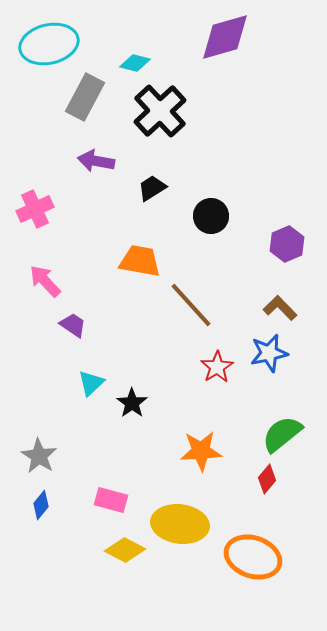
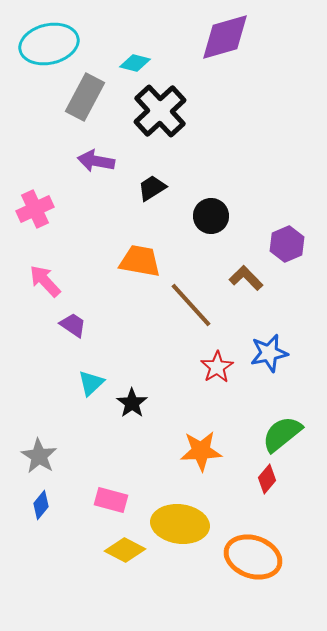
brown L-shape: moved 34 px left, 30 px up
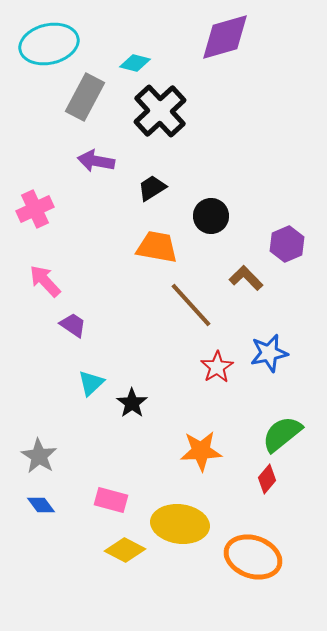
orange trapezoid: moved 17 px right, 14 px up
blue diamond: rotated 76 degrees counterclockwise
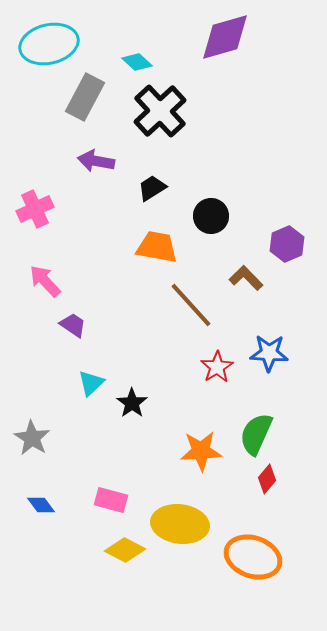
cyan diamond: moved 2 px right, 1 px up; rotated 28 degrees clockwise
blue star: rotated 15 degrees clockwise
green semicircle: moved 26 px left; rotated 27 degrees counterclockwise
gray star: moved 7 px left, 18 px up
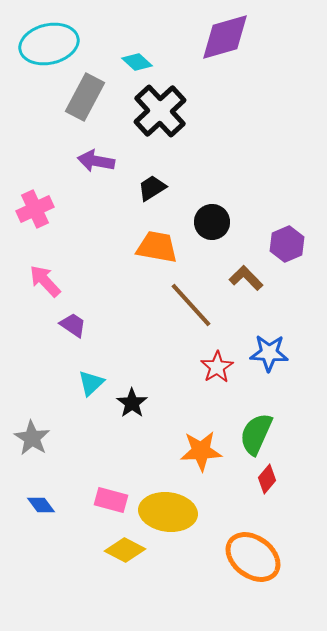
black circle: moved 1 px right, 6 px down
yellow ellipse: moved 12 px left, 12 px up
orange ellipse: rotated 18 degrees clockwise
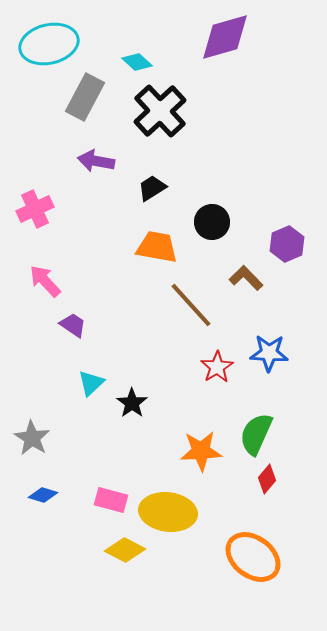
blue diamond: moved 2 px right, 10 px up; rotated 36 degrees counterclockwise
